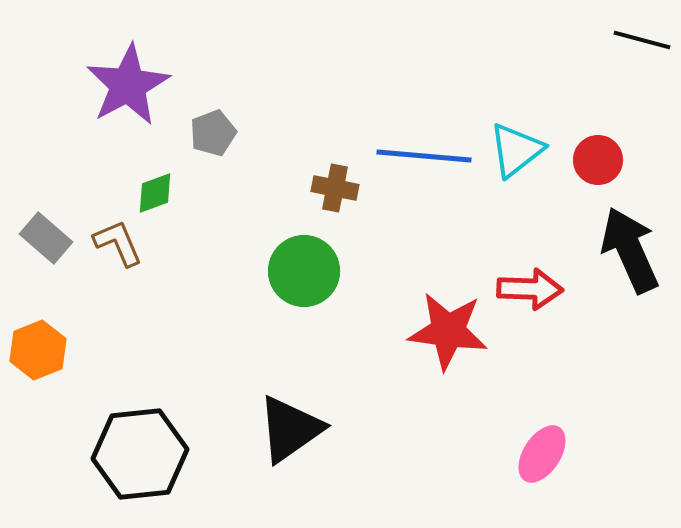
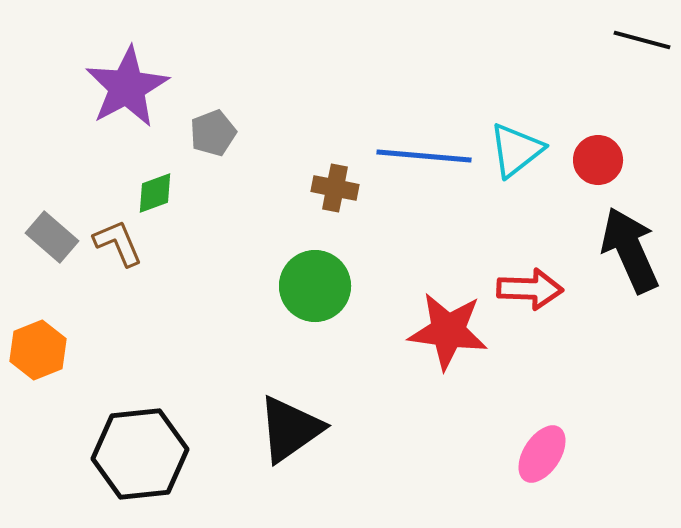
purple star: moved 1 px left, 2 px down
gray rectangle: moved 6 px right, 1 px up
green circle: moved 11 px right, 15 px down
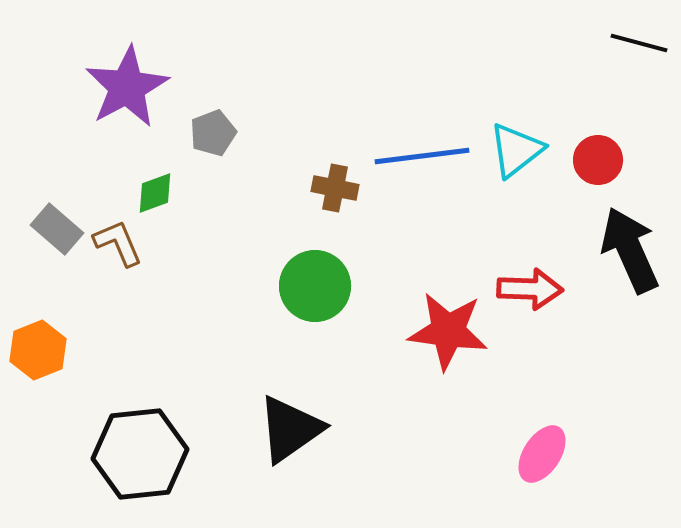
black line: moved 3 px left, 3 px down
blue line: moved 2 px left; rotated 12 degrees counterclockwise
gray rectangle: moved 5 px right, 8 px up
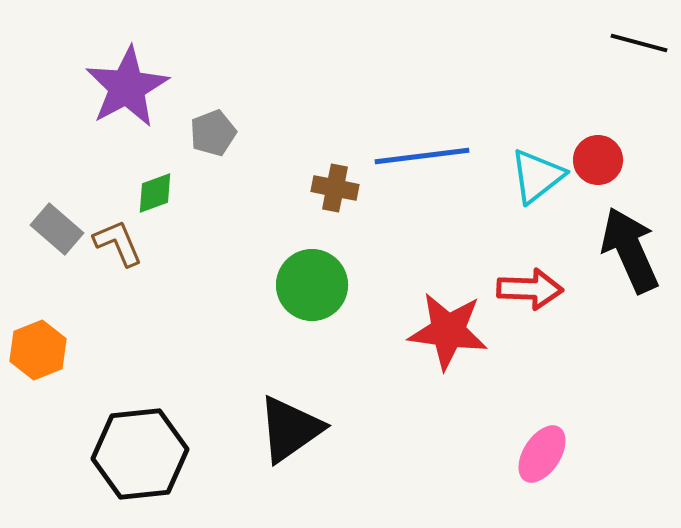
cyan triangle: moved 21 px right, 26 px down
green circle: moved 3 px left, 1 px up
